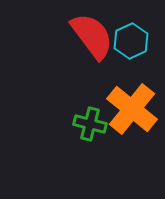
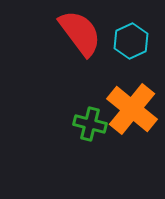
red semicircle: moved 12 px left, 3 px up
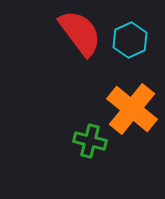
cyan hexagon: moved 1 px left, 1 px up
green cross: moved 17 px down
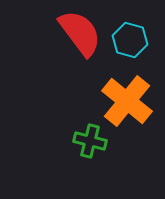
cyan hexagon: rotated 20 degrees counterclockwise
orange cross: moved 5 px left, 8 px up
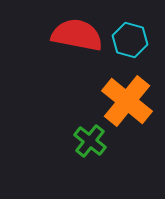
red semicircle: moved 3 px left, 2 px down; rotated 42 degrees counterclockwise
green cross: rotated 24 degrees clockwise
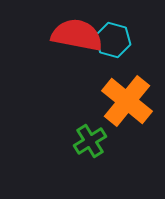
cyan hexagon: moved 17 px left
green cross: rotated 20 degrees clockwise
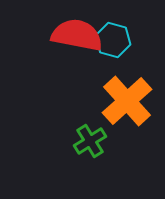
orange cross: rotated 9 degrees clockwise
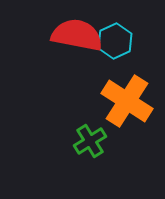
cyan hexagon: moved 2 px right, 1 px down; rotated 20 degrees clockwise
orange cross: rotated 15 degrees counterclockwise
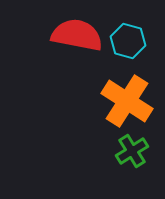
cyan hexagon: moved 13 px right; rotated 20 degrees counterclockwise
green cross: moved 42 px right, 10 px down
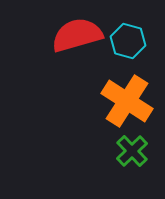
red semicircle: rotated 27 degrees counterclockwise
green cross: rotated 12 degrees counterclockwise
